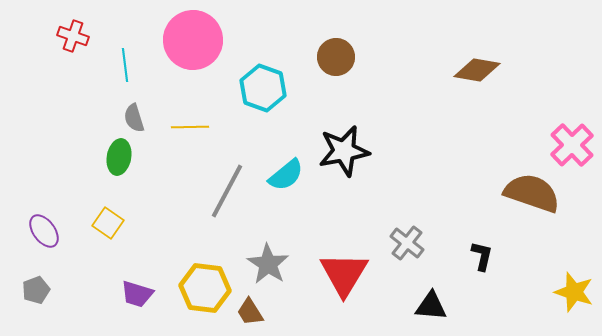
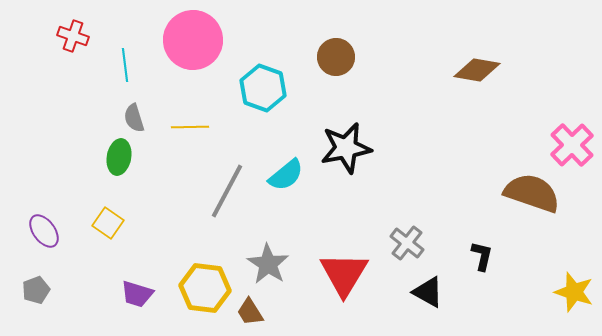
black star: moved 2 px right, 3 px up
black triangle: moved 3 px left, 14 px up; rotated 24 degrees clockwise
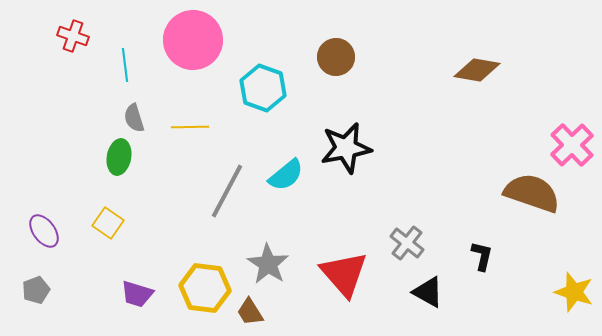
red triangle: rotated 12 degrees counterclockwise
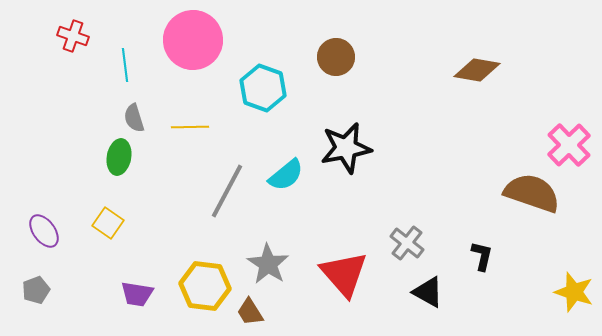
pink cross: moved 3 px left
yellow hexagon: moved 2 px up
purple trapezoid: rotated 8 degrees counterclockwise
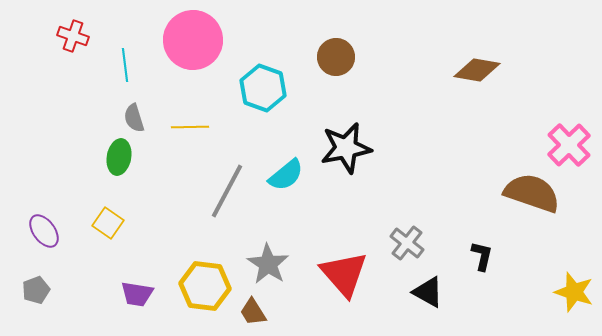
brown trapezoid: moved 3 px right
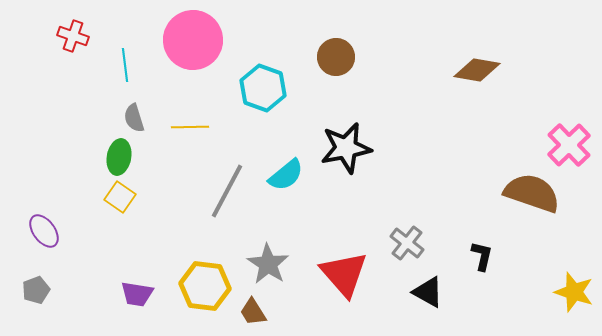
yellow square: moved 12 px right, 26 px up
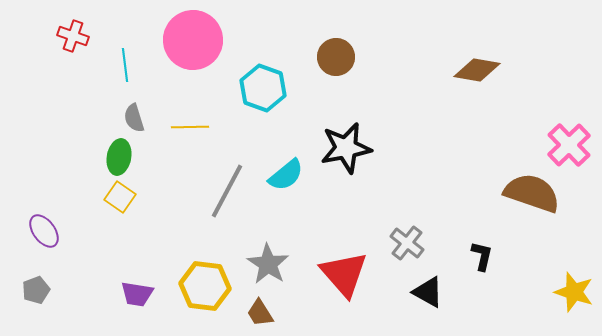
brown trapezoid: moved 7 px right, 1 px down
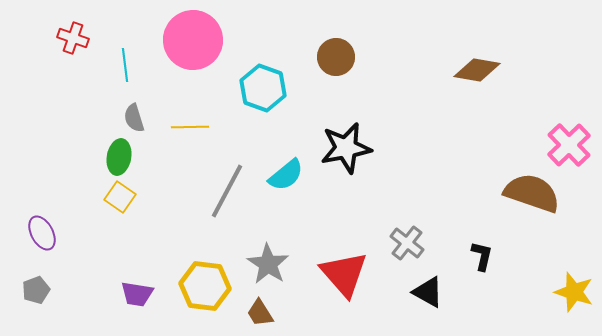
red cross: moved 2 px down
purple ellipse: moved 2 px left, 2 px down; rotated 8 degrees clockwise
